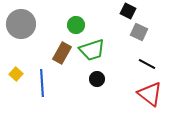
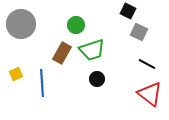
yellow square: rotated 24 degrees clockwise
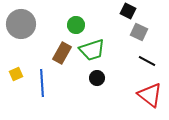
black line: moved 3 px up
black circle: moved 1 px up
red triangle: moved 1 px down
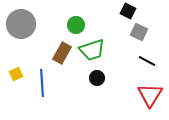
red triangle: rotated 24 degrees clockwise
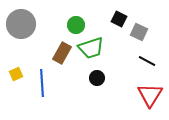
black square: moved 9 px left, 8 px down
green trapezoid: moved 1 px left, 2 px up
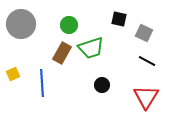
black square: rotated 14 degrees counterclockwise
green circle: moved 7 px left
gray square: moved 5 px right, 1 px down
yellow square: moved 3 px left
black circle: moved 5 px right, 7 px down
red triangle: moved 4 px left, 2 px down
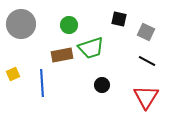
gray square: moved 2 px right, 1 px up
brown rectangle: moved 2 px down; rotated 50 degrees clockwise
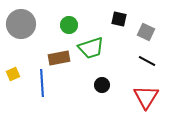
brown rectangle: moved 3 px left, 3 px down
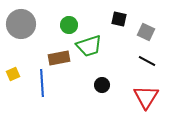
green trapezoid: moved 2 px left, 2 px up
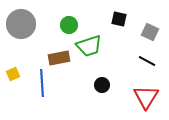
gray square: moved 4 px right
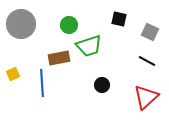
red triangle: rotated 16 degrees clockwise
